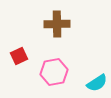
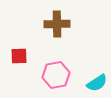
red square: rotated 24 degrees clockwise
pink hexagon: moved 2 px right, 3 px down
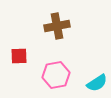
brown cross: moved 2 px down; rotated 10 degrees counterclockwise
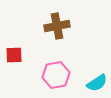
red square: moved 5 px left, 1 px up
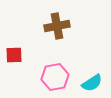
pink hexagon: moved 1 px left, 2 px down
cyan semicircle: moved 5 px left
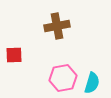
pink hexagon: moved 8 px right, 1 px down
cyan semicircle: rotated 40 degrees counterclockwise
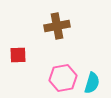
red square: moved 4 px right
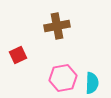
red square: rotated 24 degrees counterclockwise
cyan semicircle: rotated 15 degrees counterclockwise
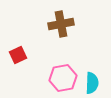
brown cross: moved 4 px right, 2 px up
